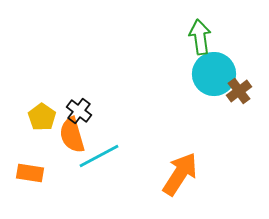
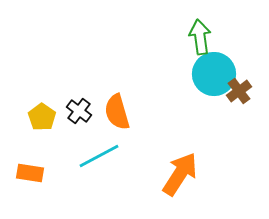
orange semicircle: moved 45 px right, 23 px up
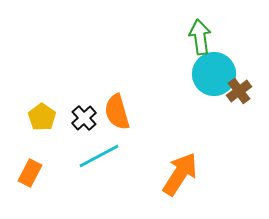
black cross: moved 5 px right, 7 px down; rotated 10 degrees clockwise
orange rectangle: rotated 72 degrees counterclockwise
